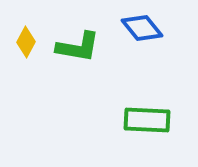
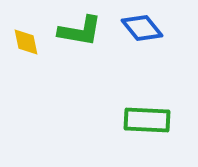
yellow diamond: rotated 40 degrees counterclockwise
green L-shape: moved 2 px right, 16 px up
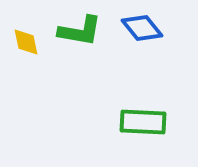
green rectangle: moved 4 px left, 2 px down
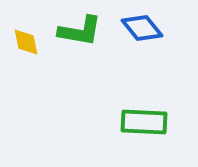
green rectangle: moved 1 px right
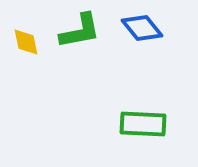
green L-shape: rotated 21 degrees counterclockwise
green rectangle: moved 1 px left, 2 px down
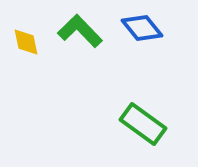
green L-shape: rotated 123 degrees counterclockwise
green rectangle: rotated 33 degrees clockwise
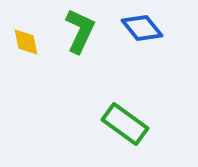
green L-shape: rotated 69 degrees clockwise
green rectangle: moved 18 px left
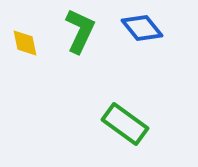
yellow diamond: moved 1 px left, 1 px down
